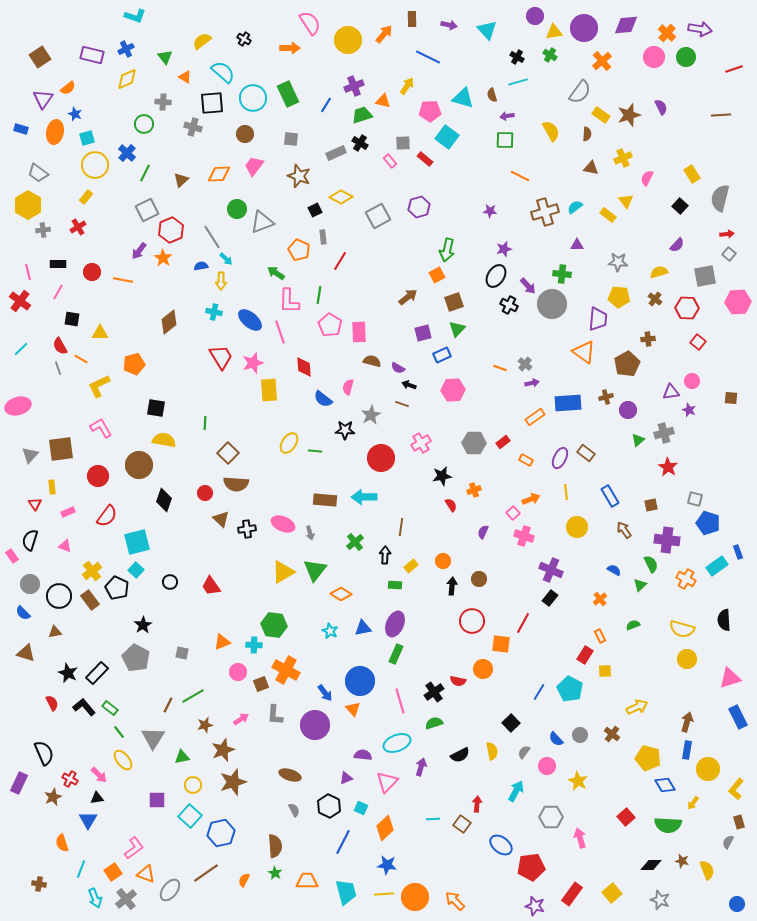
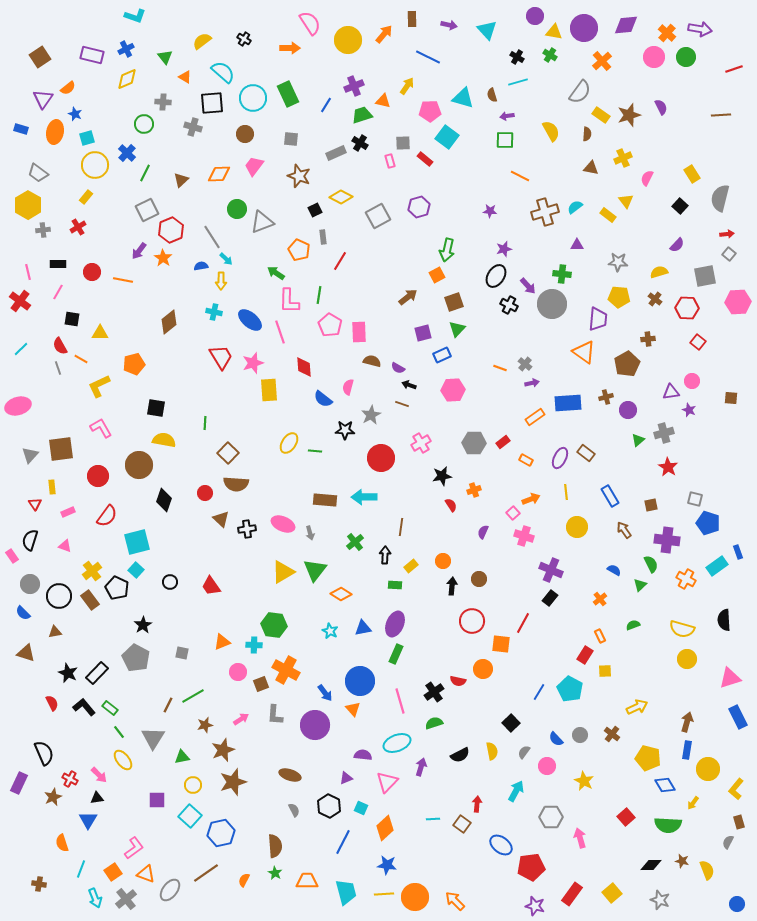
yellow triangle at (554, 32): rotated 18 degrees clockwise
pink rectangle at (390, 161): rotated 24 degrees clockwise
yellow star at (578, 781): moved 6 px right
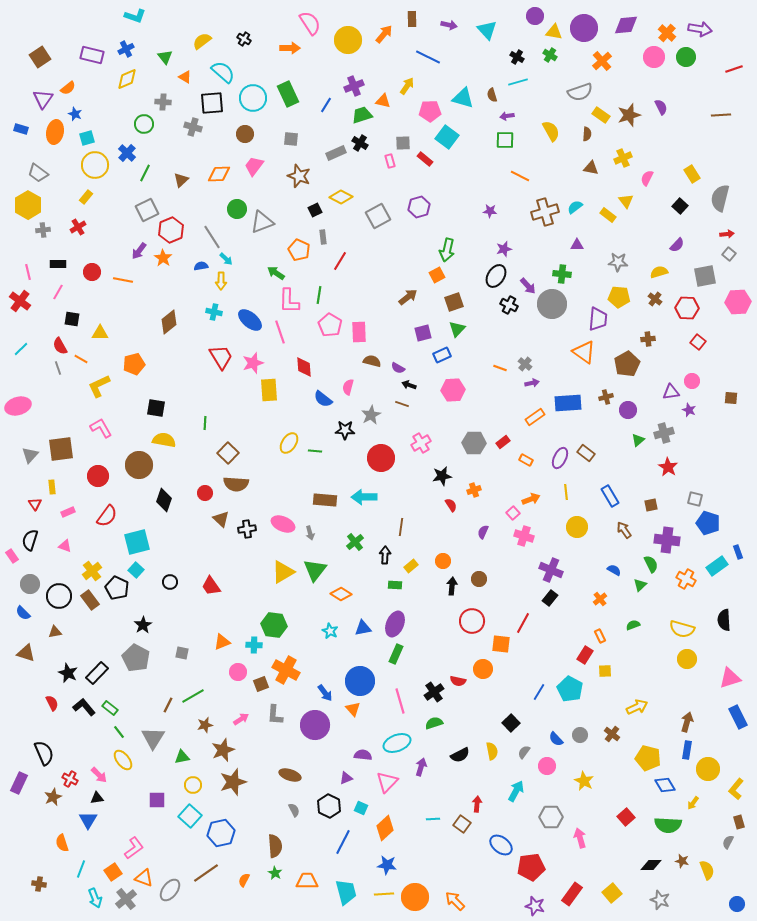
gray semicircle at (580, 92): rotated 35 degrees clockwise
orange triangle at (146, 874): moved 2 px left, 4 px down
